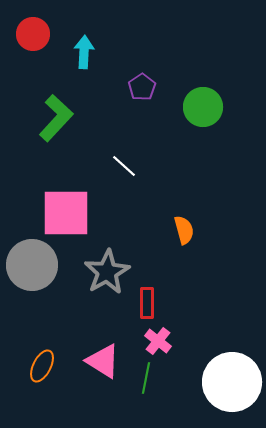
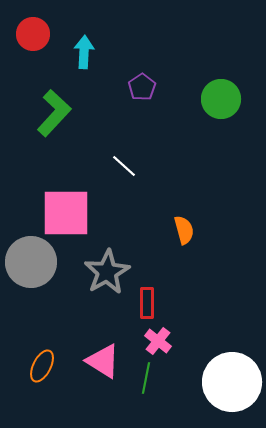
green circle: moved 18 px right, 8 px up
green L-shape: moved 2 px left, 5 px up
gray circle: moved 1 px left, 3 px up
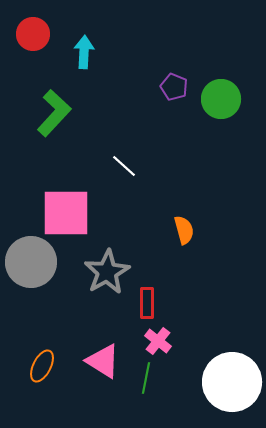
purple pentagon: moved 32 px right; rotated 16 degrees counterclockwise
